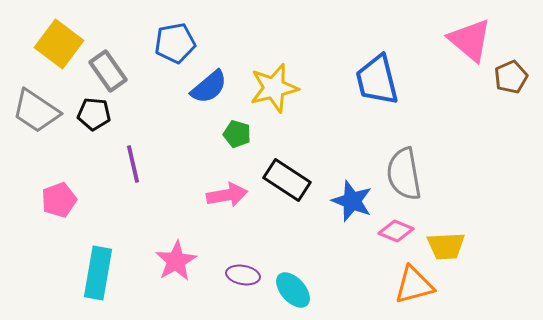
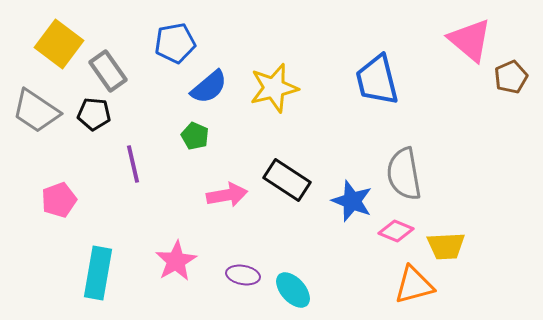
green pentagon: moved 42 px left, 2 px down; rotated 8 degrees clockwise
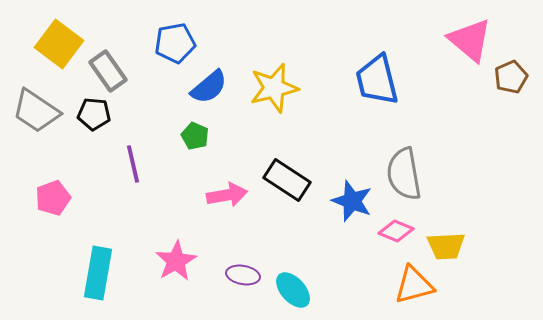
pink pentagon: moved 6 px left, 2 px up
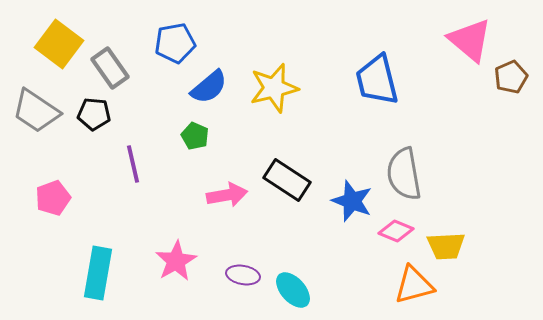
gray rectangle: moved 2 px right, 3 px up
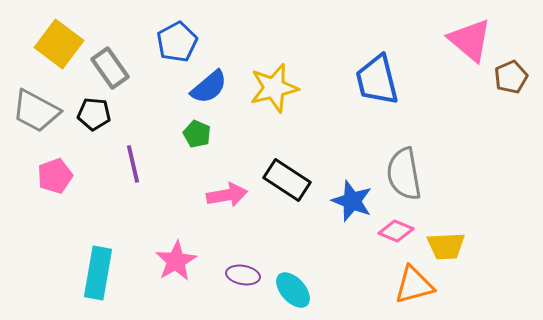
blue pentagon: moved 2 px right, 1 px up; rotated 18 degrees counterclockwise
gray trapezoid: rotated 6 degrees counterclockwise
green pentagon: moved 2 px right, 2 px up
pink pentagon: moved 2 px right, 22 px up
